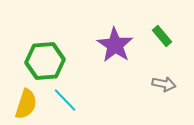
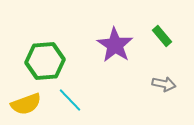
cyan line: moved 5 px right
yellow semicircle: rotated 52 degrees clockwise
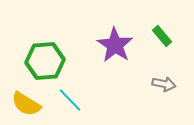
yellow semicircle: rotated 52 degrees clockwise
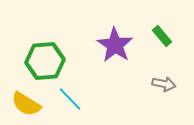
cyan line: moved 1 px up
